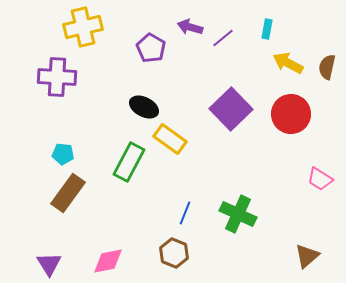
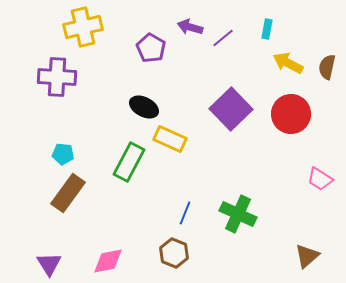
yellow rectangle: rotated 12 degrees counterclockwise
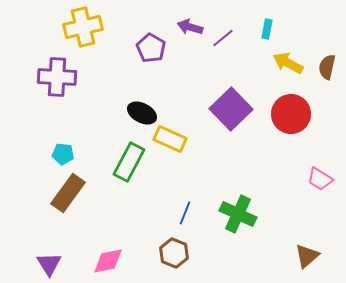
black ellipse: moved 2 px left, 6 px down
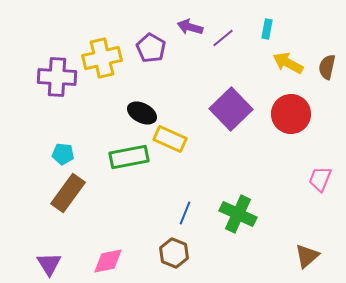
yellow cross: moved 19 px right, 31 px down
green rectangle: moved 5 px up; rotated 51 degrees clockwise
pink trapezoid: rotated 80 degrees clockwise
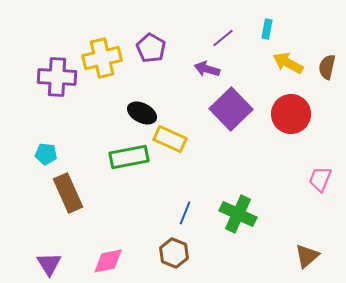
purple arrow: moved 17 px right, 42 px down
cyan pentagon: moved 17 px left
brown rectangle: rotated 60 degrees counterclockwise
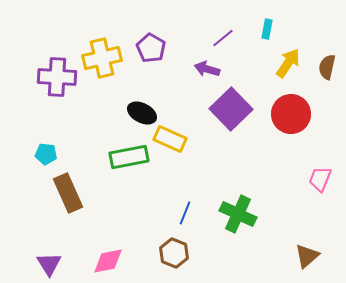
yellow arrow: rotated 96 degrees clockwise
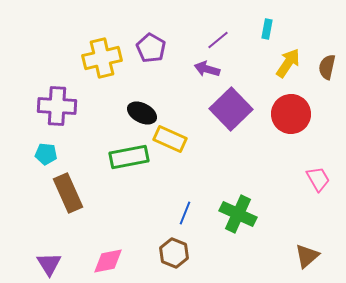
purple line: moved 5 px left, 2 px down
purple cross: moved 29 px down
pink trapezoid: moved 2 px left; rotated 128 degrees clockwise
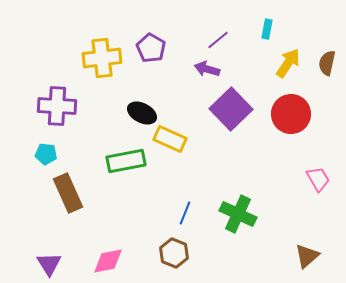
yellow cross: rotated 6 degrees clockwise
brown semicircle: moved 4 px up
green rectangle: moved 3 px left, 4 px down
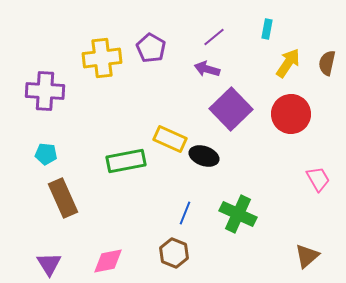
purple line: moved 4 px left, 3 px up
purple cross: moved 12 px left, 15 px up
black ellipse: moved 62 px right, 43 px down; rotated 8 degrees counterclockwise
brown rectangle: moved 5 px left, 5 px down
